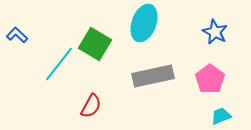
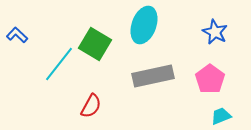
cyan ellipse: moved 2 px down
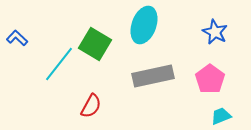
blue L-shape: moved 3 px down
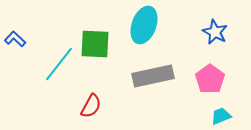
blue L-shape: moved 2 px left, 1 px down
green square: rotated 28 degrees counterclockwise
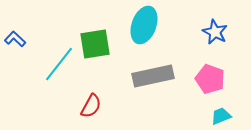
green square: rotated 12 degrees counterclockwise
pink pentagon: rotated 16 degrees counterclockwise
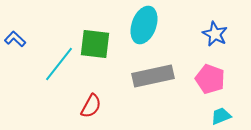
blue star: moved 2 px down
green square: rotated 16 degrees clockwise
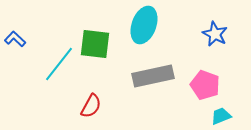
pink pentagon: moved 5 px left, 6 px down
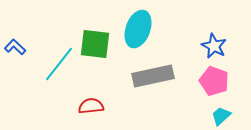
cyan ellipse: moved 6 px left, 4 px down
blue star: moved 1 px left, 12 px down
blue L-shape: moved 8 px down
pink pentagon: moved 9 px right, 4 px up
red semicircle: rotated 125 degrees counterclockwise
cyan trapezoid: rotated 20 degrees counterclockwise
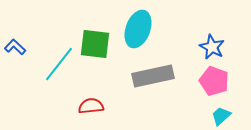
blue star: moved 2 px left, 1 px down
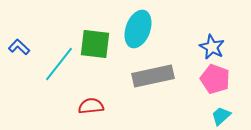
blue L-shape: moved 4 px right
pink pentagon: moved 1 px right, 2 px up
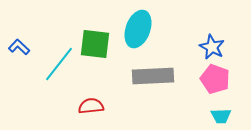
gray rectangle: rotated 9 degrees clockwise
cyan trapezoid: rotated 140 degrees counterclockwise
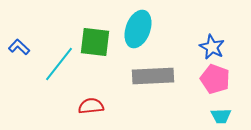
green square: moved 2 px up
